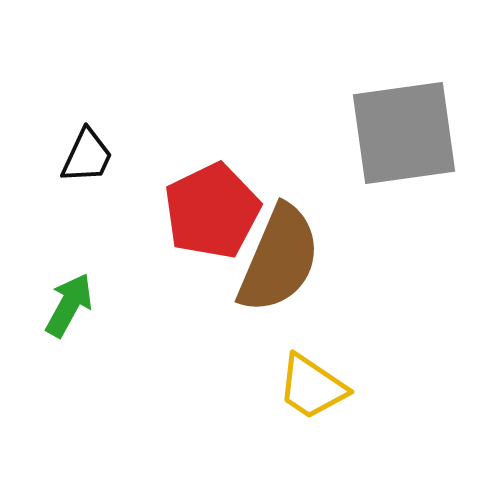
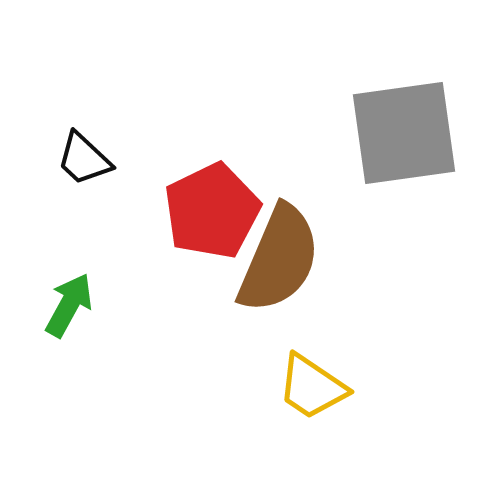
black trapezoid: moved 3 px left, 3 px down; rotated 108 degrees clockwise
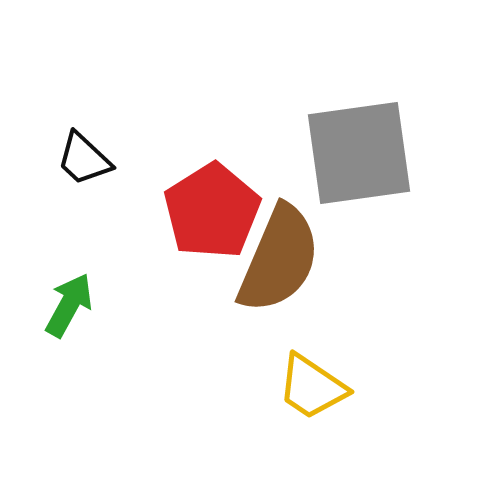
gray square: moved 45 px left, 20 px down
red pentagon: rotated 6 degrees counterclockwise
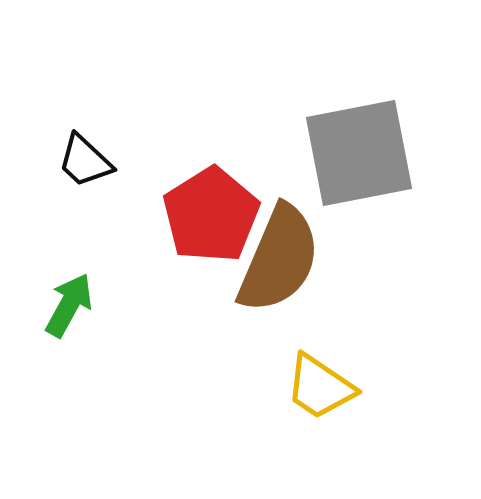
gray square: rotated 3 degrees counterclockwise
black trapezoid: moved 1 px right, 2 px down
red pentagon: moved 1 px left, 4 px down
yellow trapezoid: moved 8 px right
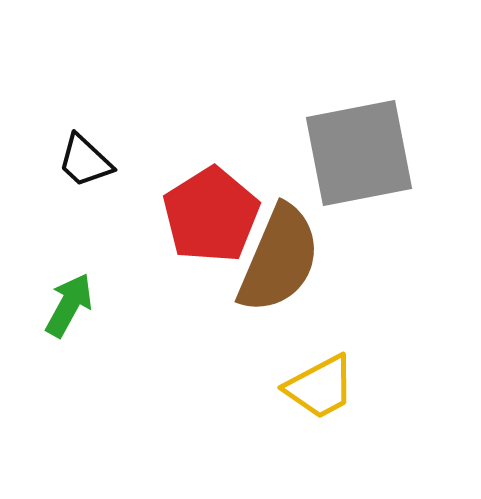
yellow trapezoid: rotated 62 degrees counterclockwise
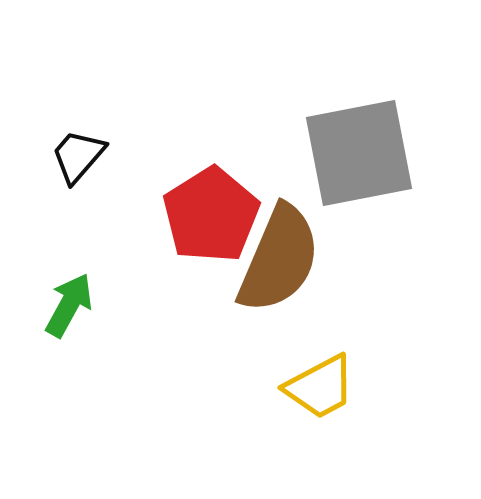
black trapezoid: moved 7 px left, 5 px up; rotated 88 degrees clockwise
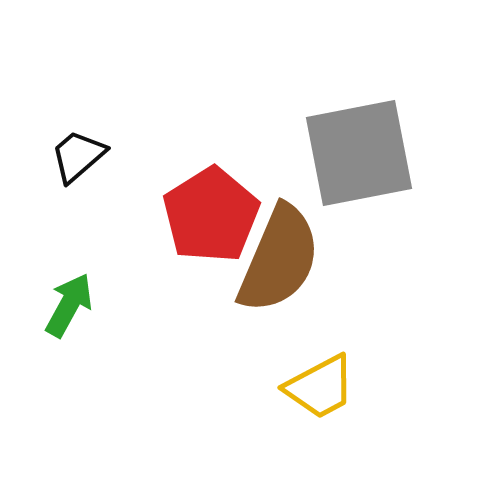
black trapezoid: rotated 8 degrees clockwise
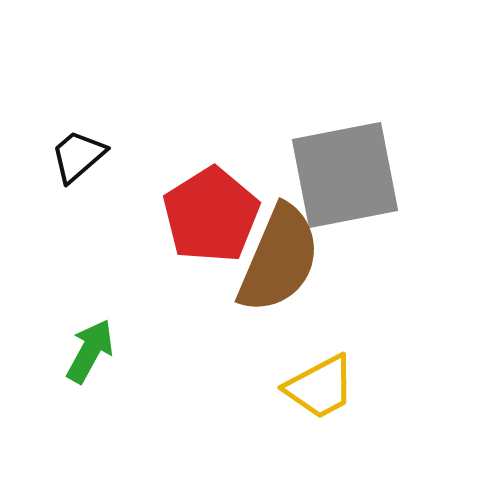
gray square: moved 14 px left, 22 px down
green arrow: moved 21 px right, 46 px down
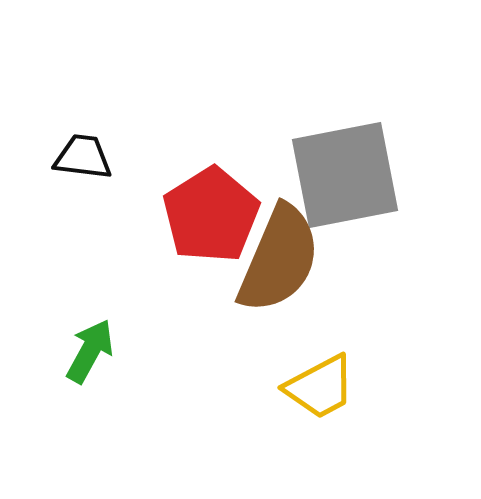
black trapezoid: moved 5 px right, 1 px down; rotated 48 degrees clockwise
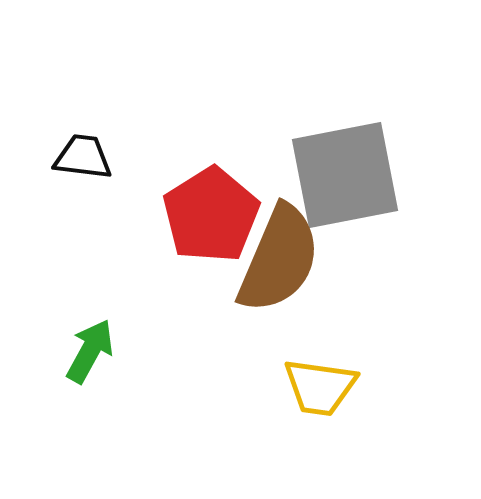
yellow trapezoid: rotated 36 degrees clockwise
